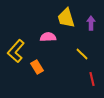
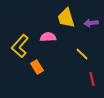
purple arrow: rotated 96 degrees counterclockwise
yellow L-shape: moved 4 px right, 5 px up
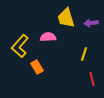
yellow line: moved 2 px right; rotated 64 degrees clockwise
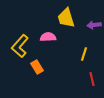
purple arrow: moved 3 px right, 2 px down
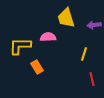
yellow L-shape: rotated 50 degrees clockwise
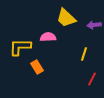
yellow trapezoid: rotated 30 degrees counterclockwise
yellow L-shape: moved 1 px down
red line: rotated 40 degrees clockwise
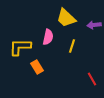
pink semicircle: rotated 105 degrees clockwise
yellow line: moved 12 px left, 8 px up
red line: rotated 56 degrees counterclockwise
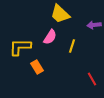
yellow trapezoid: moved 6 px left, 4 px up
pink semicircle: moved 2 px right; rotated 21 degrees clockwise
